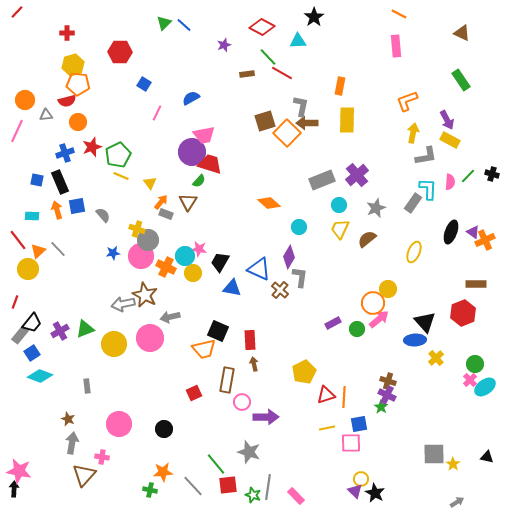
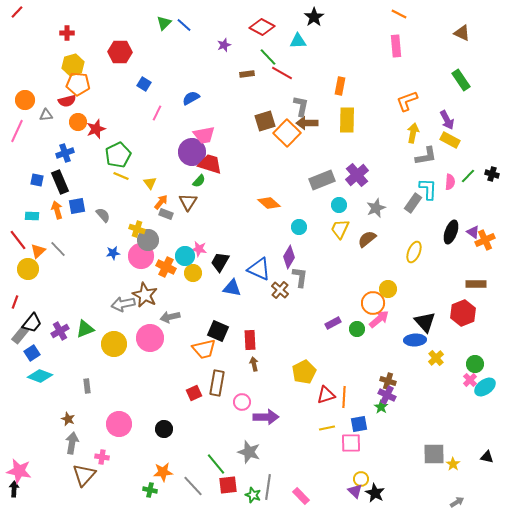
red star at (92, 147): moved 4 px right, 18 px up
brown rectangle at (227, 380): moved 10 px left, 3 px down
pink rectangle at (296, 496): moved 5 px right
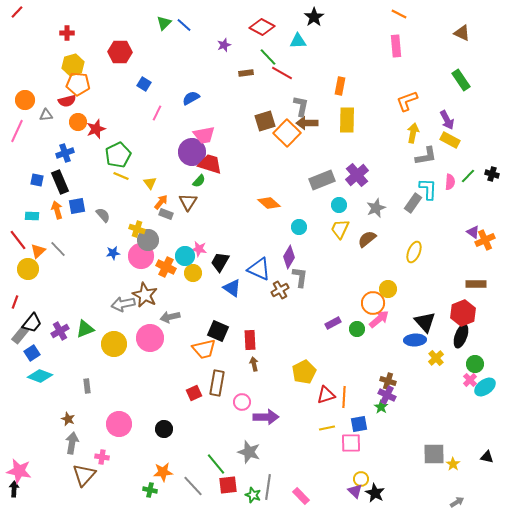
brown rectangle at (247, 74): moved 1 px left, 1 px up
black ellipse at (451, 232): moved 10 px right, 104 px down
blue triangle at (232, 288): rotated 24 degrees clockwise
brown cross at (280, 290): rotated 18 degrees clockwise
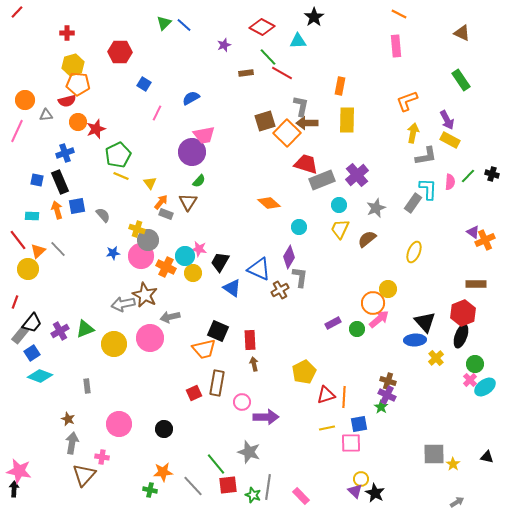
red trapezoid at (210, 164): moved 96 px right
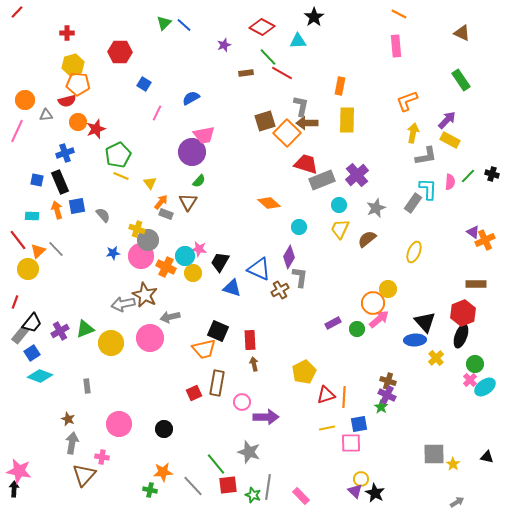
purple arrow at (447, 120): rotated 108 degrees counterclockwise
gray line at (58, 249): moved 2 px left
blue triangle at (232, 288): rotated 18 degrees counterclockwise
yellow circle at (114, 344): moved 3 px left, 1 px up
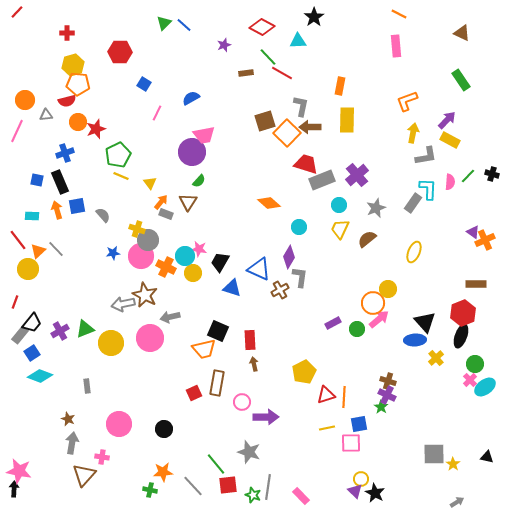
brown arrow at (307, 123): moved 3 px right, 4 px down
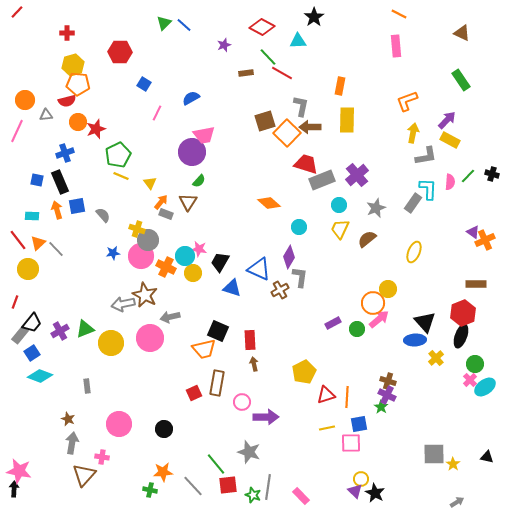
orange triangle at (38, 251): moved 8 px up
orange line at (344, 397): moved 3 px right
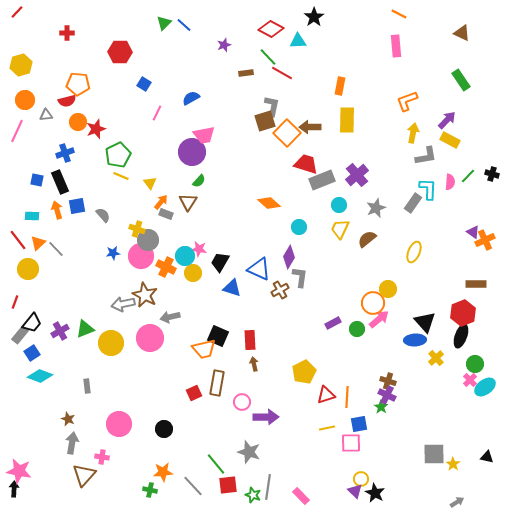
red diamond at (262, 27): moved 9 px right, 2 px down
yellow hexagon at (73, 65): moved 52 px left
gray L-shape at (301, 106): moved 29 px left
black square at (218, 331): moved 5 px down
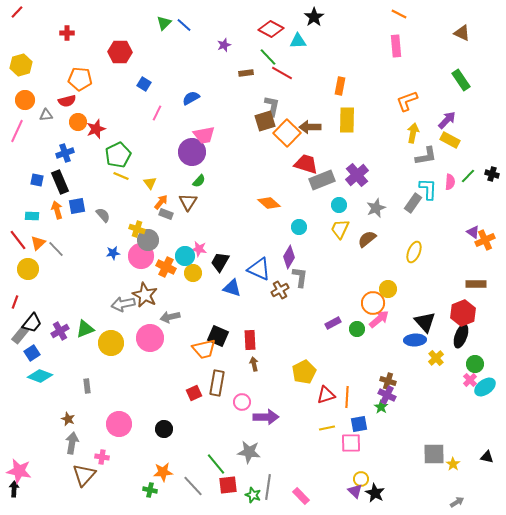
orange pentagon at (78, 84): moved 2 px right, 5 px up
gray star at (249, 452): rotated 10 degrees counterclockwise
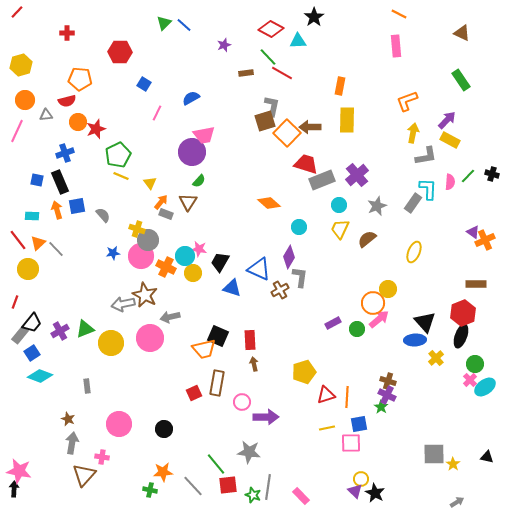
gray star at (376, 208): moved 1 px right, 2 px up
yellow pentagon at (304, 372): rotated 10 degrees clockwise
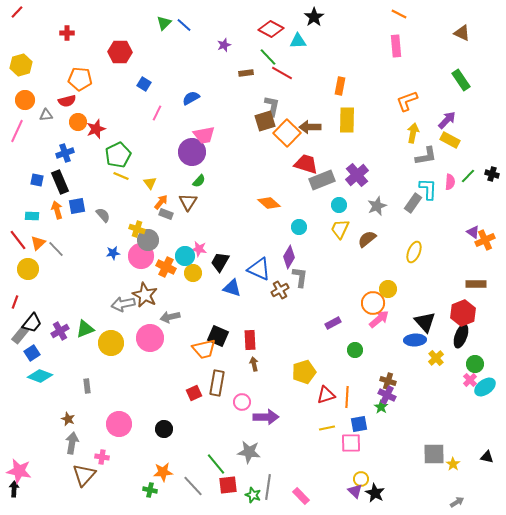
green circle at (357, 329): moved 2 px left, 21 px down
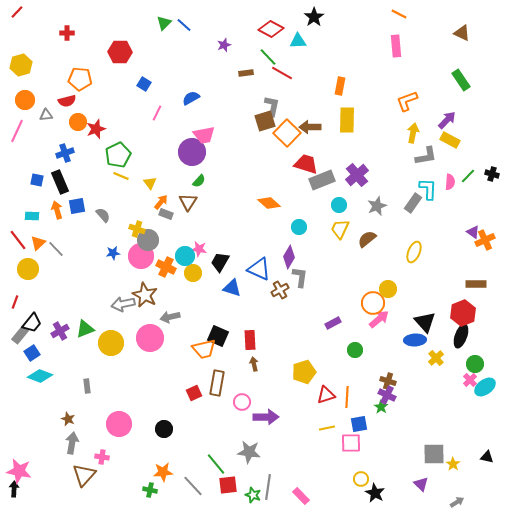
purple triangle at (355, 491): moved 66 px right, 7 px up
